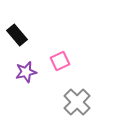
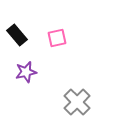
pink square: moved 3 px left, 23 px up; rotated 12 degrees clockwise
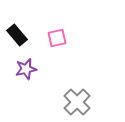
purple star: moved 3 px up
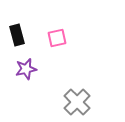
black rectangle: rotated 25 degrees clockwise
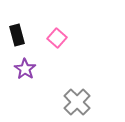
pink square: rotated 36 degrees counterclockwise
purple star: moved 1 px left; rotated 25 degrees counterclockwise
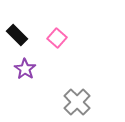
black rectangle: rotated 30 degrees counterclockwise
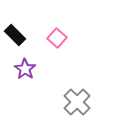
black rectangle: moved 2 px left
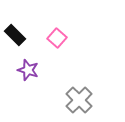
purple star: moved 3 px right, 1 px down; rotated 15 degrees counterclockwise
gray cross: moved 2 px right, 2 px up
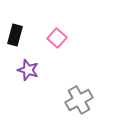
black rectangle: rotated 60 degrees clockwise
gray cross: rotated 16 degrees clockwise
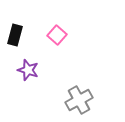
pink square: moved 3 px up
